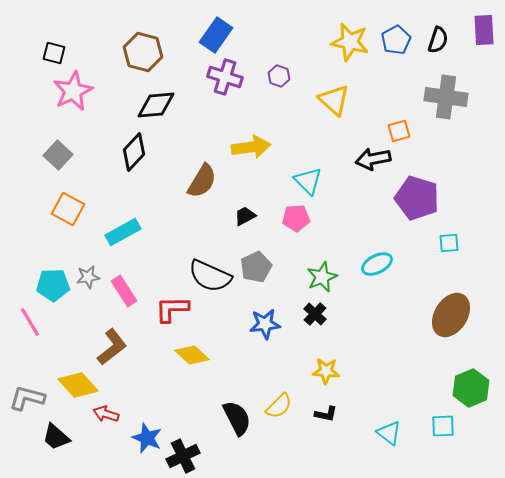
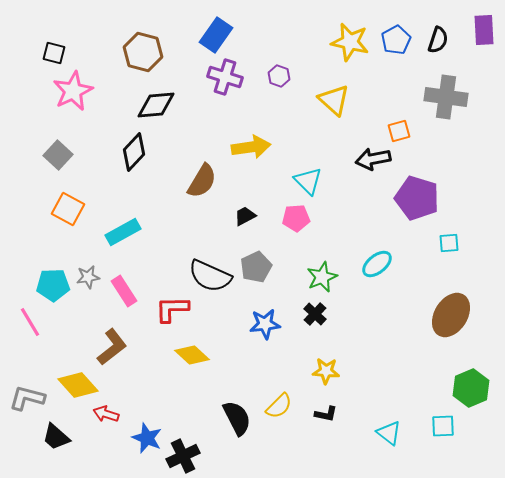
cyan ellipse at (377, 264): rotated 12 degrees counterclockwise
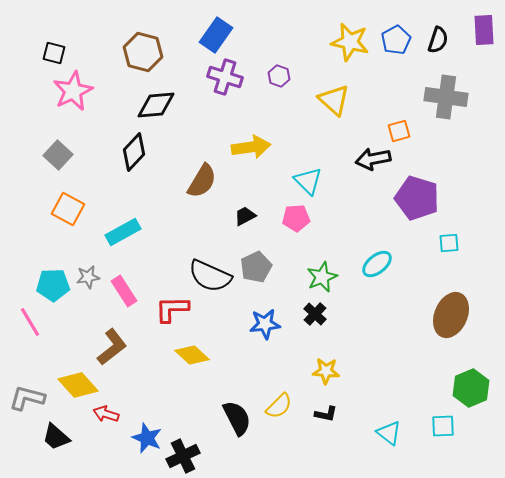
brown ellipse at (451, 315): rotated 9 degrees counterclockwise
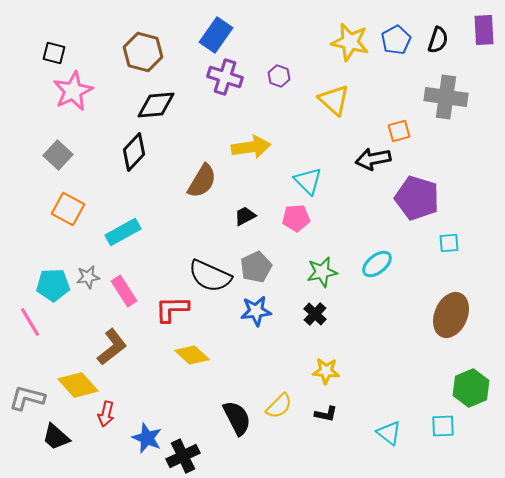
green star at (322, 277): moved 5 px up; rotated 12 degrees clockwise
blue star at (265, 324): moved 9 px left, 13 px up
red arrow at (106, 414): rotated 95 degrees counterclockwise
